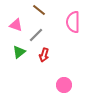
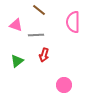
gray line: rotated 42 degrees clockwise
green triangle: moved 2 px left, 9 px down
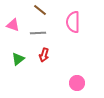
brown line: moved 1 px right
pink triangle: moved 3 px left
gray line: moved 2 px right, 2 px up
green triangle: moved 1 px right, 2 px up
pink circle: moved 13 px right, 2 px up
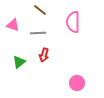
green triangle: moved 1 px right, 3 px down
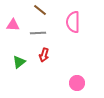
pink triangle: rotated 16 degrees counterclockwise
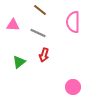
gray line: rotated 28 degrees clockwise
pink circle: moved 4 px left, 4 px down
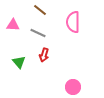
green triangle: rotated 32 degrees counterclockwise
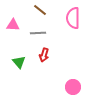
pink semicircle: moved 4 px up
gray line: rotated 28 degrees counterclockwise
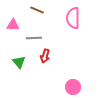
brown line: moved 3 px left; rotated 16 degrees counterclockwise
gray line: moved 4 px left, 5 px down
red arrow: moved 1 px right, 1 px down
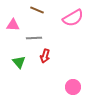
pink semicircle: rotated 120 degrees counterclockwise
